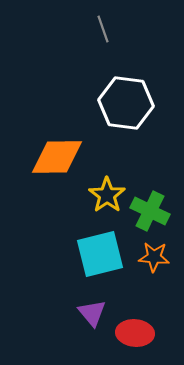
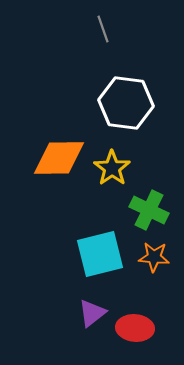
orange diamond: moved 2 px right, 1 px down
yellow star: moved 5 px right, 27 px up
green cross: moved 1 px left, 1 px up
purple triangle: rotated 32 degrees clockwise
red ellipse: moved 5 px up
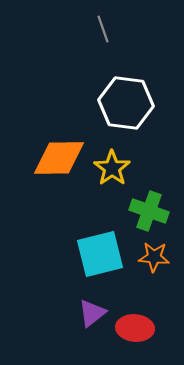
green cross: moved 1 px down; rotated 6 degrees counterclockwise
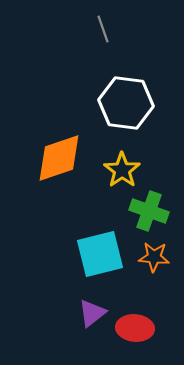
orange diamond: rotated 18 degrees counterclockwise
yellow star: moved 10 px right, 2 px down
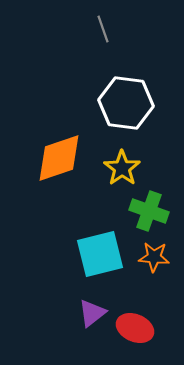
yellow star: moved 2 px up
red ellipse: rotated 18 degrees clockwise
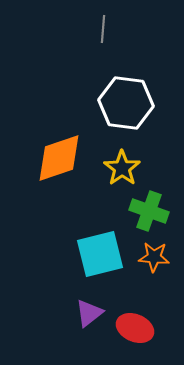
gray line: rotated 24 degrees clockwise
purple triangle: moved 3 px left
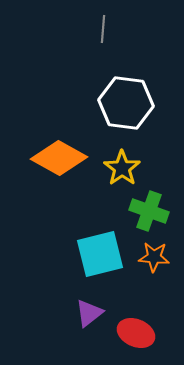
orange diamond: rotated 48 degrees clockwise
red ellipse: moved 1 px right, 5 px down
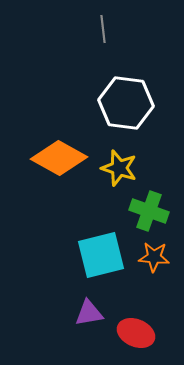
gray line: rotated 12 degrees counterclockwise
yellow star: moved 3 px left; rotated 18 degrees counterclockwise
cyan square: moved 1 px right, 1 px down
purple triangle: rotated 28 degrees clockwise
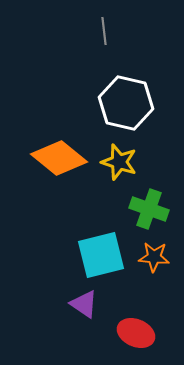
gray line: moved 1 px right, 2 px down
white hexagon: rotated 6 degrees clockwise
orange diamond: rotated 10 degrees clockwise
yellow star: moved 6 px up
green cross: moved 2 px up
purple triangle: moved 5 px left, 9 px up; rotated 44 degrees clockwise
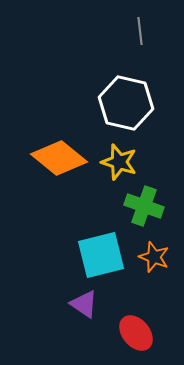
gray line: moved 36 px right
green cross: moved 5 px left, 3 px up
orange star: rotated 16 degrees clockwise
red ellipse: rotated 27 degrees clockwise
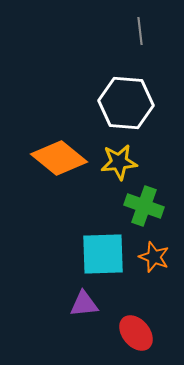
white hexagon: rotated 8 degrees counterclockwise
yellow star: rotated 24 degrees counterclockwise
cyan square: moved 2 px right, 1 px up; rotated 12 degrees clockwise
purple triangle: rotated 40 degrees counterclockwise
